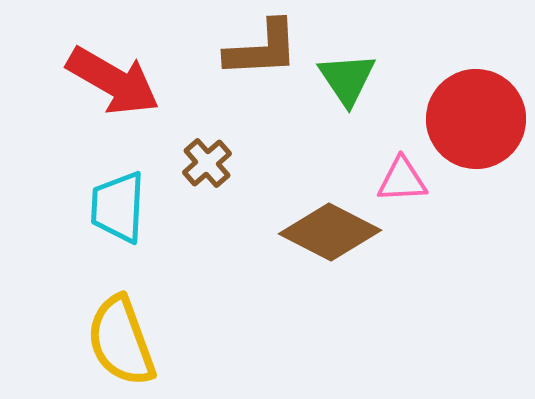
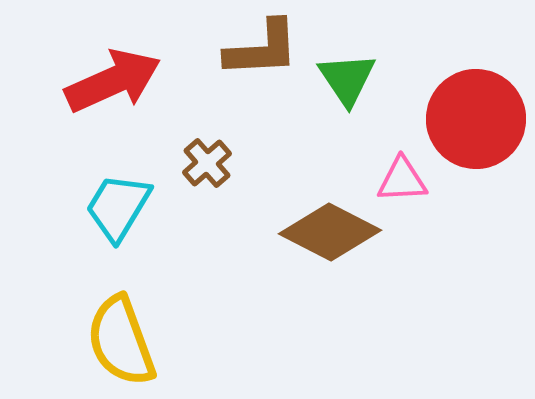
red arrow: rotated 54 degrees counterclockwise
cyan trapezoid: rotated 28 degrees clockwise
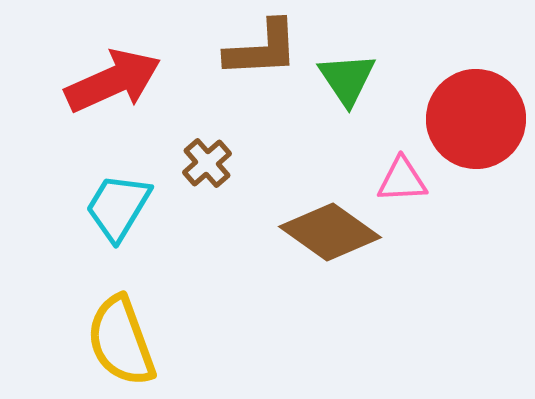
brown diamond: rotated 8 degrees clockwise
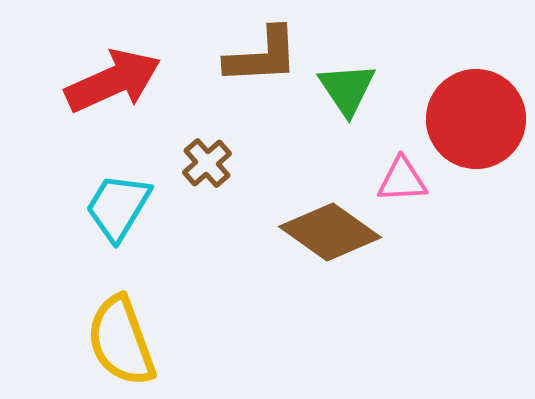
brown L-shape: moved 7 px down
green triangle: moved 10 px down
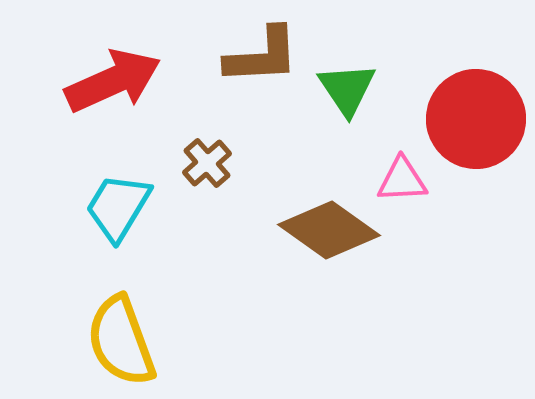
brown diamond: moved 1 px left, 2 px up
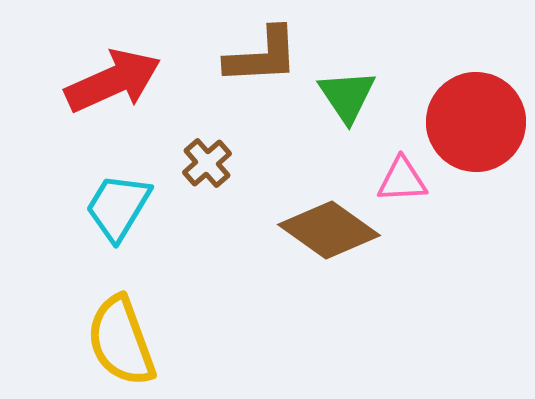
green triangle: moved 7 px down
red circle: moved 3 px down
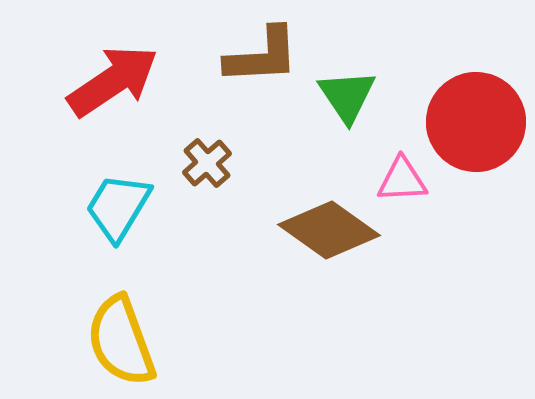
red arrow: rotated 10 degrees counterclockwise
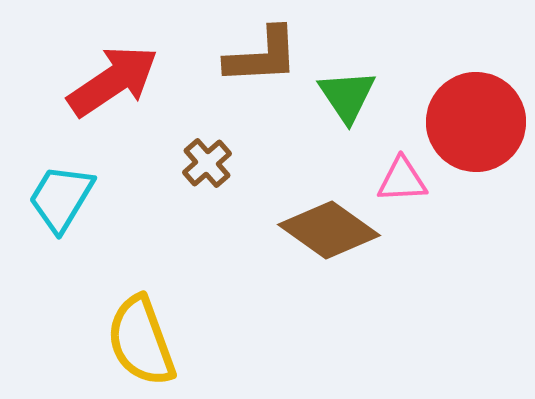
cyan trapezoid: moved 57 px left, 9 px up
yellow semicircle: moved 20 px right
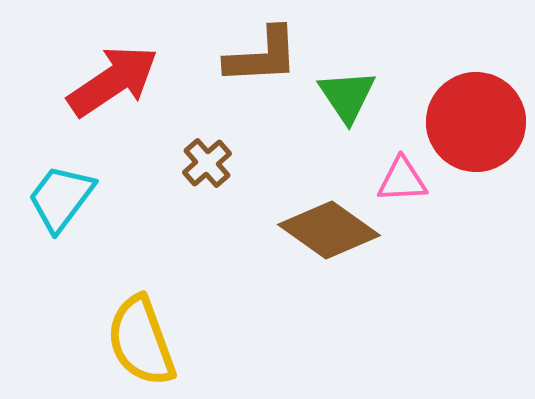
cyan trapezoid: rotated 6 degrees clockwise
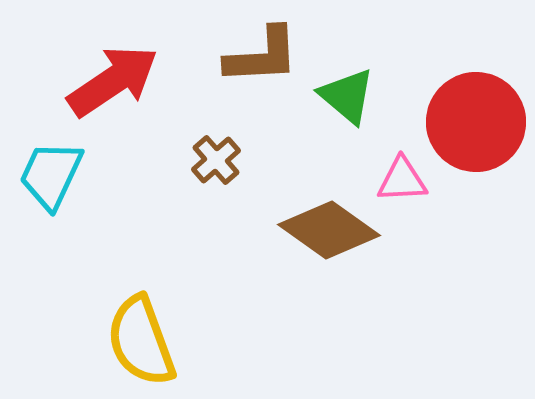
green triangle: rotated 16 degrees counterclockwise
brown cross: moved 9 px right, 3 px up
cyan trapezoid: moved 10 px left, 23 px up; rotated 12 degrees counterclockwise
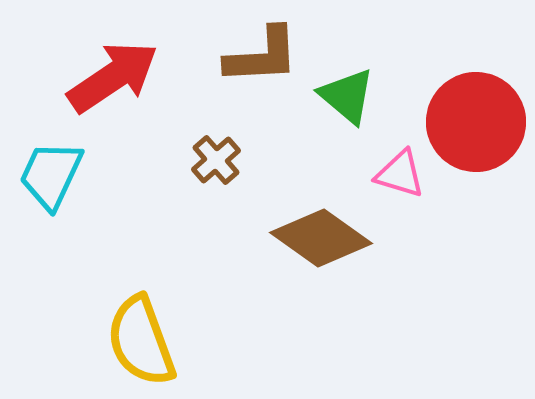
red arrow: moved 4 px up
pink triangle: moved 2 px left, 6 px up; rotated 20 degrees clockwise
brown diamond: moved 8 px left, 8 px down
